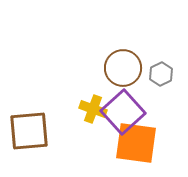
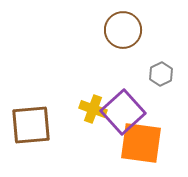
brown circle: moved 38 px up
brown square: moved 2 px right, 6 px up
orange square: moved 5 px right
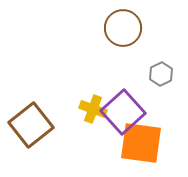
brown circle: moved 2 px up
brown square: rotated 33 degrees counterclockwise
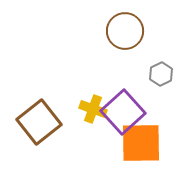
brown circle: moved 2 px right, 3 px down
brown square: moved 8 px right, 3 px up
orange square: rotated 9 degrees counterclockwise
